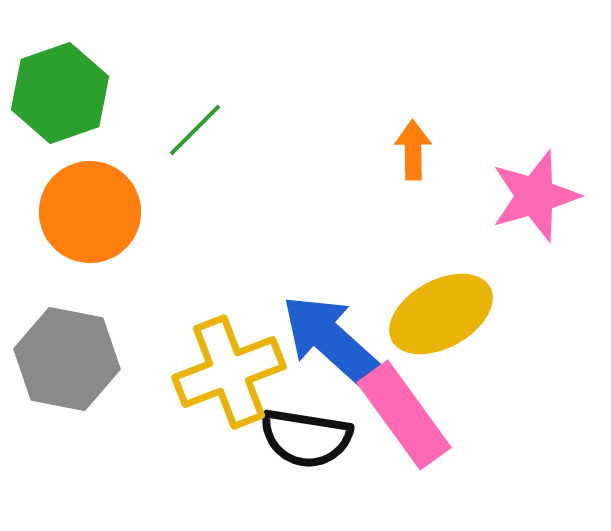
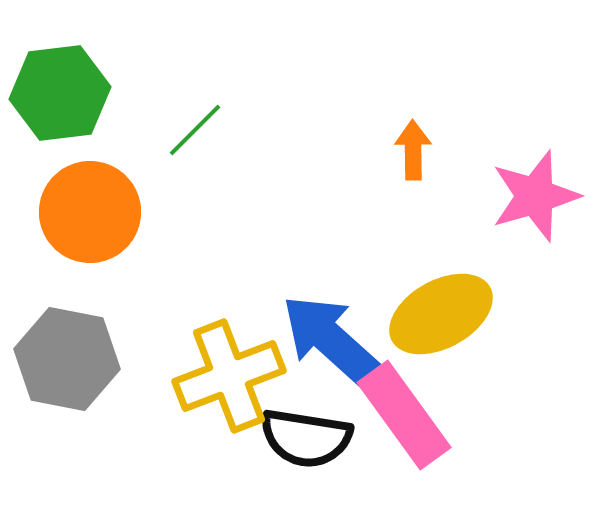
green hexagon: rotated 12 degrees clockwise
yellow cross: moved 4 px down
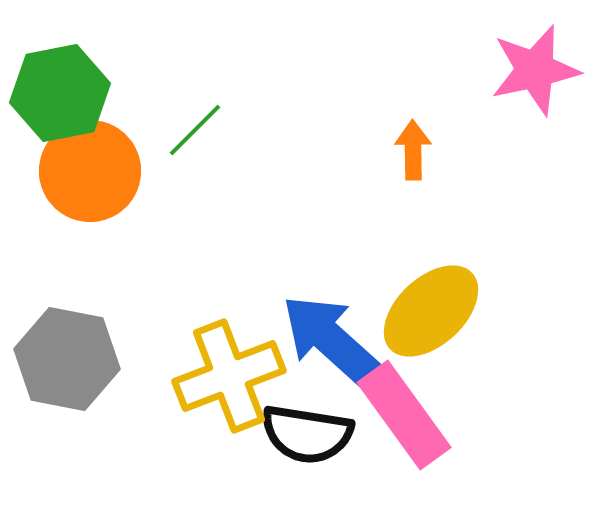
green hexagon: rotated 4 degrees counterclockwise
pink star: moved 126 px up; rotated 4 degrees clockwise
orange circle: moved 41 px up
yellow ellipse: moved 10 px left, 3 px up; rotated 14 degrees counterclockwise
black semicircle: moved 1 px right, 4 px up
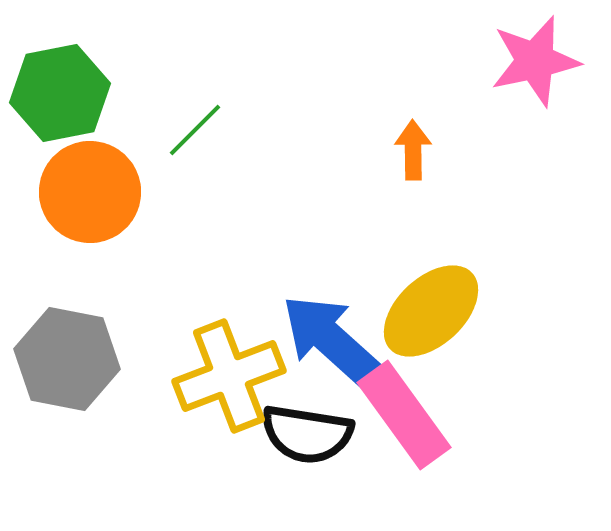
pink star: moved 9 px up
orange circle: moved 21 px down
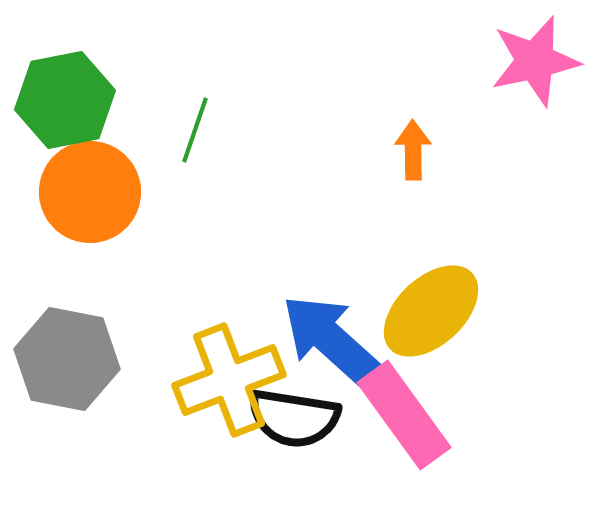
green hexagon: moved 5 px right, 7 px down
green line: rotated 26 degrees counterclockwise
yellow cross: moved 4 px down
black semicircle: moved 13 px left, 16 px up
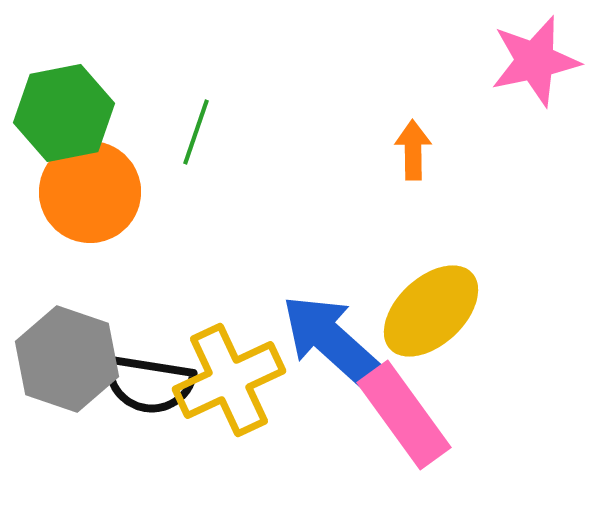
green hexagon: moved 1 px left, 13 px down
green line: moved 1 px right, 2 px down
gray hexagon: rotated 8 degrees clockwise
yellow cross: rotated 4 degrees counterclockwise
black semicircle: moved 145 px left, 34 px up
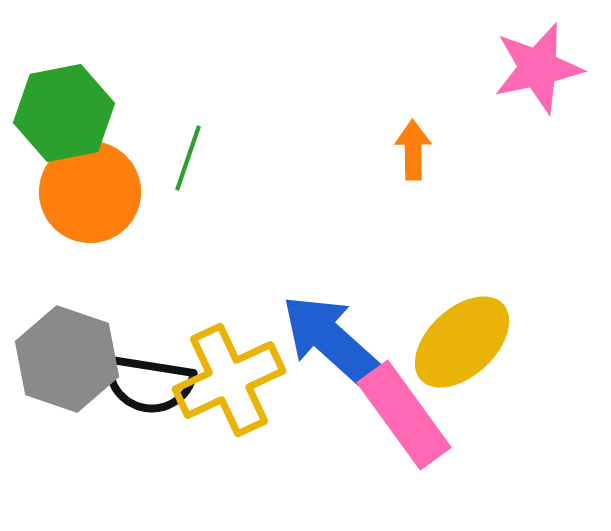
pink star: moved 3 px right, 7 px down
green line: moved 8 px left, 26 px down
yellow ellipse: moved 31 px right, 31 px down
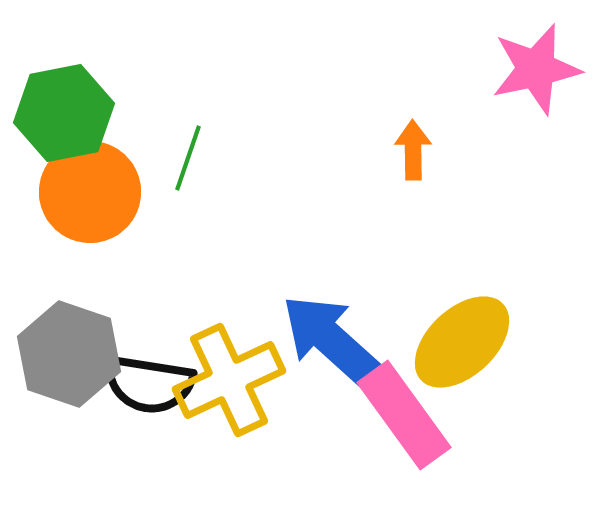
pink star: moved 2 px left, 1 px down
gray hexagon: moved 2 px right, 5 px up
